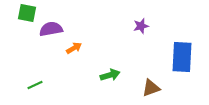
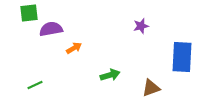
green square: moved 2 px right; rotated 18 degrees counterclockwise
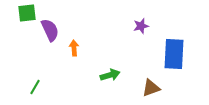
green square: moved 2 px left
purple semicircle: moved 1 px left, 1 px down; rotated 75 degrees clockwise
orange arrow: rotated 63 degrees counterclockwise
blue rectangle: moved 8 px left, 3 px up
green line: moved 2 px down; rotated 35 degrees counterclockwise
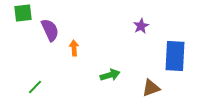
green square: moved 4 px left
purple star: rotated 14 degrees counterclockwise
blue rectangle: moved 1 px right, 2 px down
green line: rotated 14 degrees clockwise
